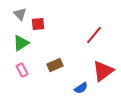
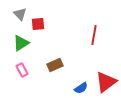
red line: rotated 30 degrees counterclockwise
red triangle: moved 3 px right, 11 px down
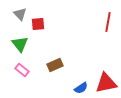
red line: moved 14 px right, 13 px up
green triangle: moved 1 px left, 1 px down; rotated 36 degrees counterclockwise
pink rectangle: rotated 24 degrees counterclockwise
red triangle: moved 1 px down; rotated 25 degrees clockwise
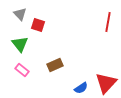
red square: moved 1 px down; rotated 24 degrees clockwise
red triangle: rotated 35 degrees counterclockwise
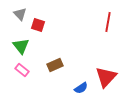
green triangle: moved 1 px right, 2 px down
red triangle: moved 6 px up
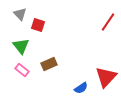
red line: rotated 24 degrees clockwise
brown rectangle: moved 6 px left, 1 px up
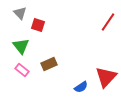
gray triangle: moved 1 px up
blue semicircle: moved 1 px up
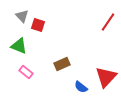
gray triangle: moved 2 px right, 3 px down
green triangle: moved 2 px left; rotated 30 degrees counterclockwise
brown rectangle: moved 13 px right
pink rectangle: moved 4 px right, 2 px down
blue semicircle: rotated 72 degrees clockwise
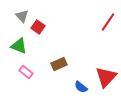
red square: moved 2 px down; rotated 16 degrees clockwise
brown rectangle: moved 3 px left
